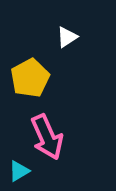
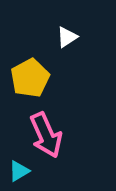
pink arrow: moved 1 px left, 2 px up
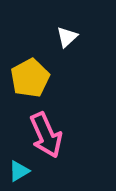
white triangle: rotated 10 degrees counterclockwise
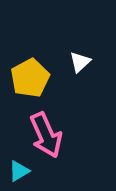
white triangle: moved 13 px right, 25 px down
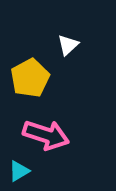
white triangle: moved 12 px left, 17 px up
pink arrow: rotated 48 degrees counterclockwise
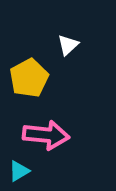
yellow pentagon: moved 1 px left
pink arrow: rotated 12 degrees counterclockwise
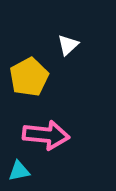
yellow pentagon: moved 1 px up
cyan triangle: rotated 20 degrees clockwise
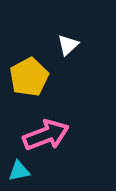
pink arrow: rotated 27 degrees counterclockwise
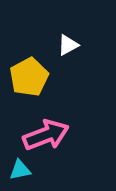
white triangle: rotated 15 degrees clockwise
cyan triangle: moved 1 px right, 1 px up
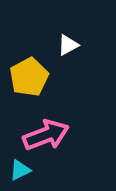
cyan triangle: rotated 15 degrees counterclockwise
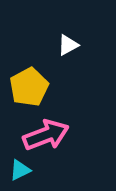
yellow pentagon: moved 10 px down
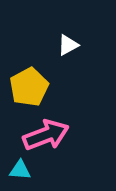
cyan triangle: rotated 30 degrees clockwise
